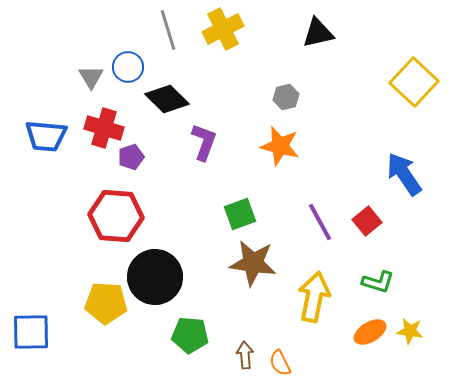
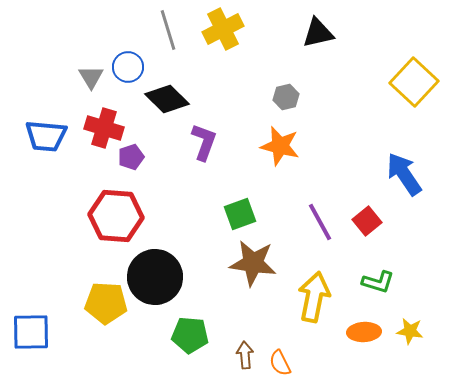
orange ellipse: moved 6 px left; rotated 28 degrees clockwise
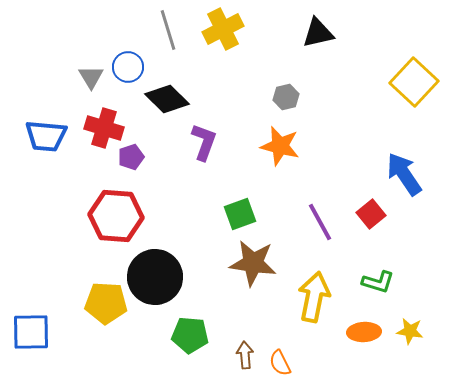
red square: moved 4 px right, 7 px up
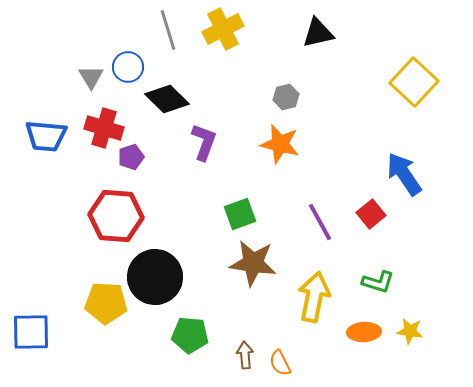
orange star: moved 2 px up
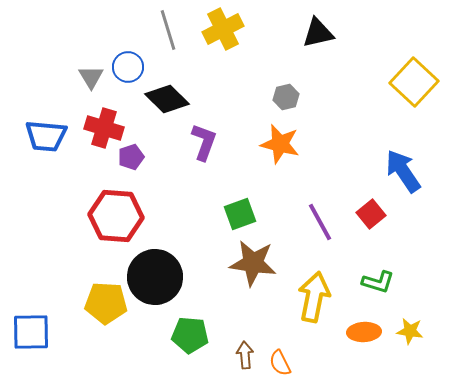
blue arrow: moved 1 px left, 3 px up
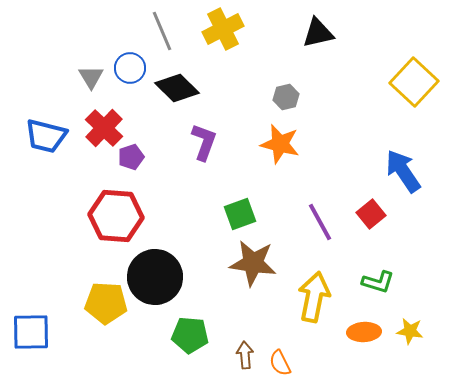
gray line: moved 6 px left, 1 px down; rotated 6 degrees counterclockwise
blue circle: moved 2 px right, 1 px down
black diamond: moved 10 px right, 11 px up
red cross: rotated 27 degrees clockwise
blue trapezoid: rotated 9 degrees clockwise
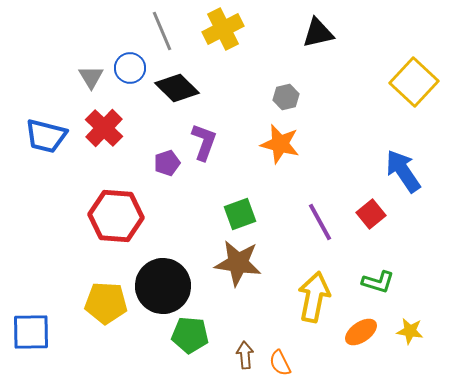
purple pentagon: moved 36 px right, 6 px down
brown star: moved 15 px left
black circle: moved 8 px right, 9 px down
orange ellipse: moved 3 px left; rotated 32 degrees counterclockwise
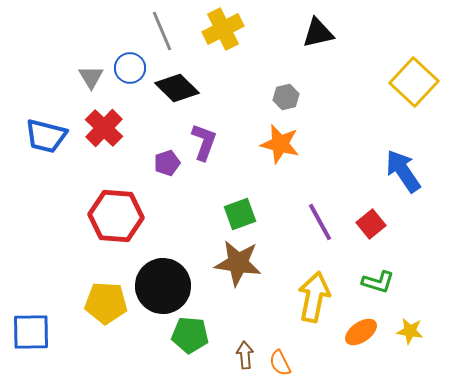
red square: moved 10 px down
